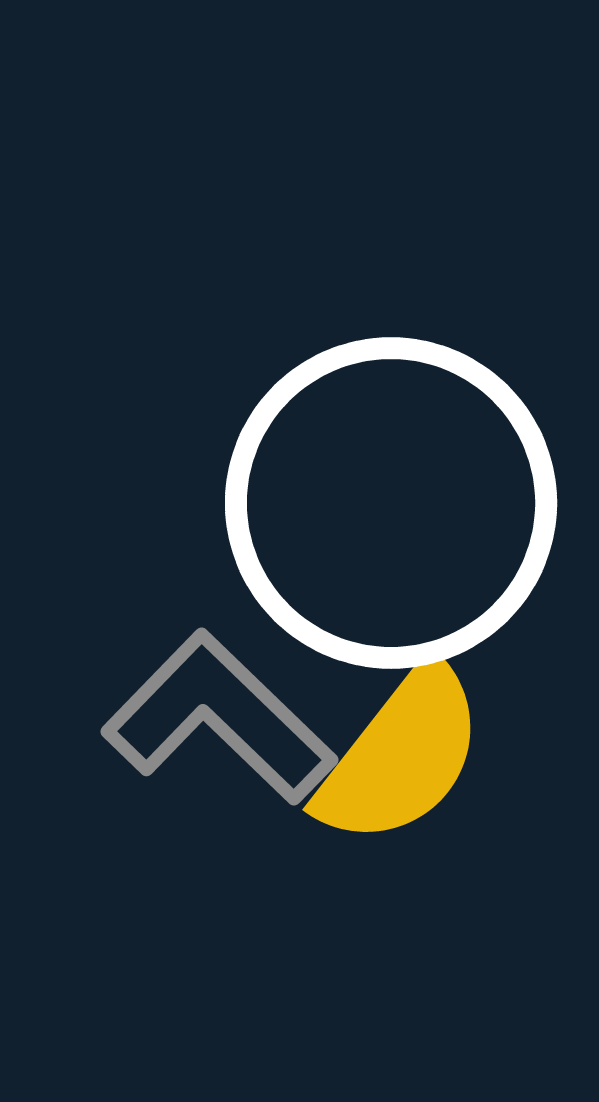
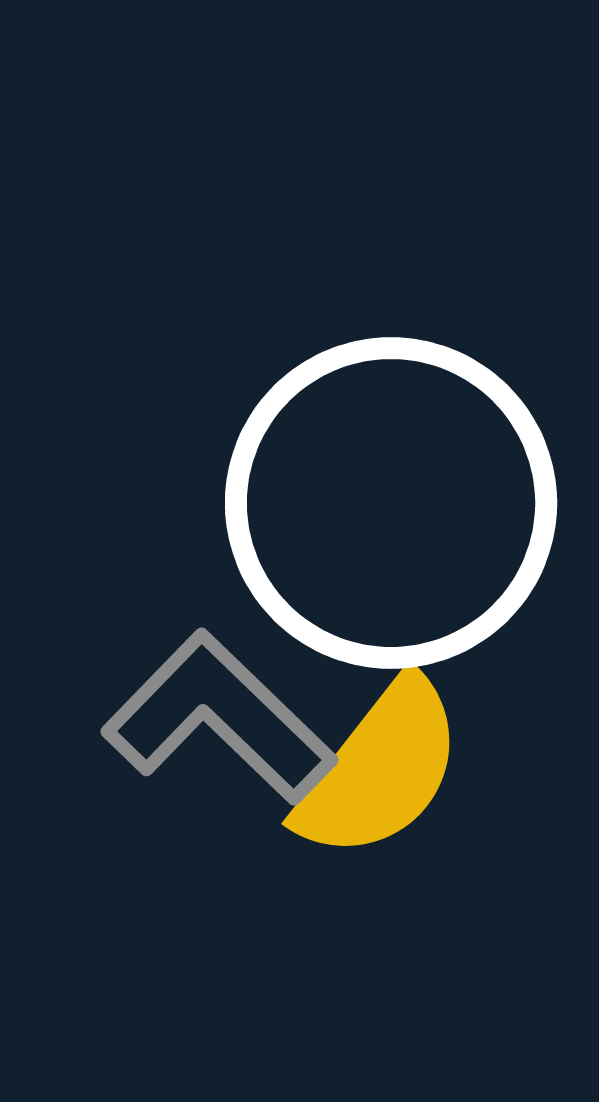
yellow semicircle: moved 21 px left, 14 px down
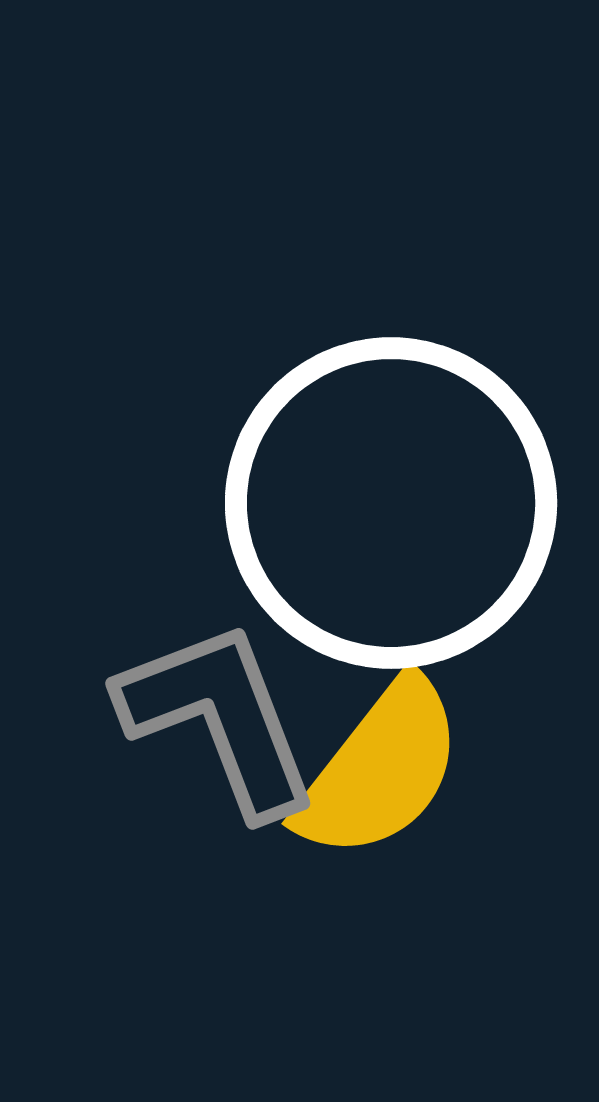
gray L-shape: rotated 25 degrees clockwise
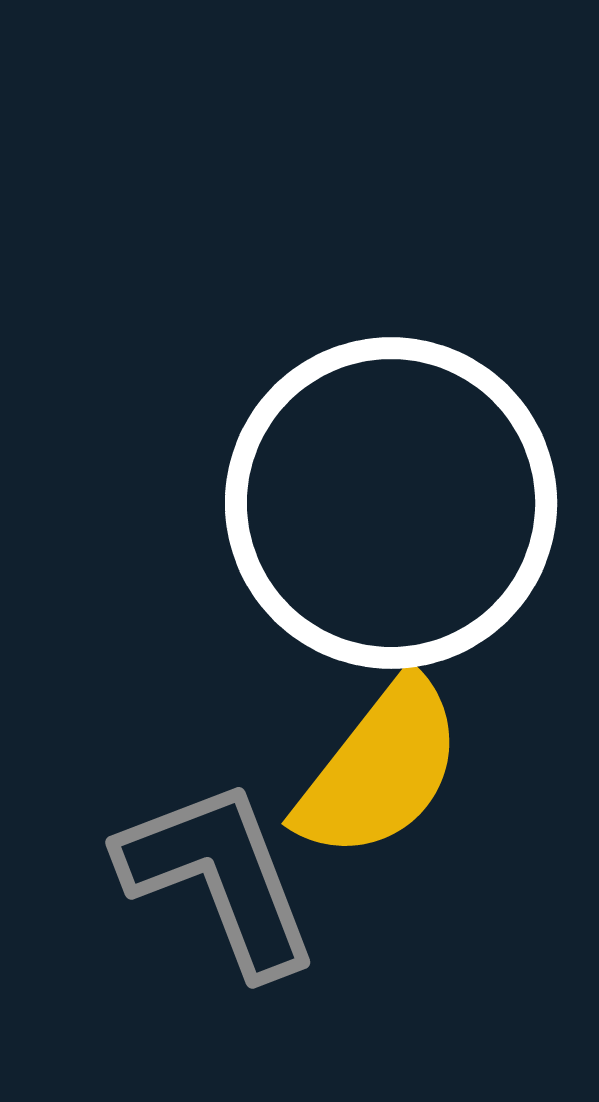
gray L-shape: moved 159 px down
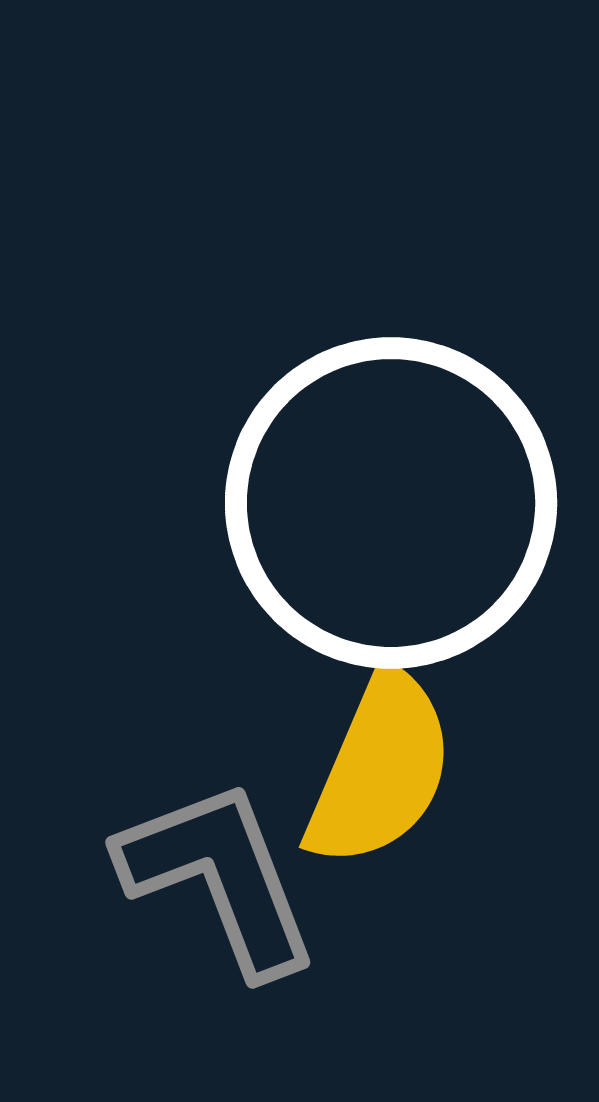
yellow semicircle: rotated 15 degrees counterclockwise
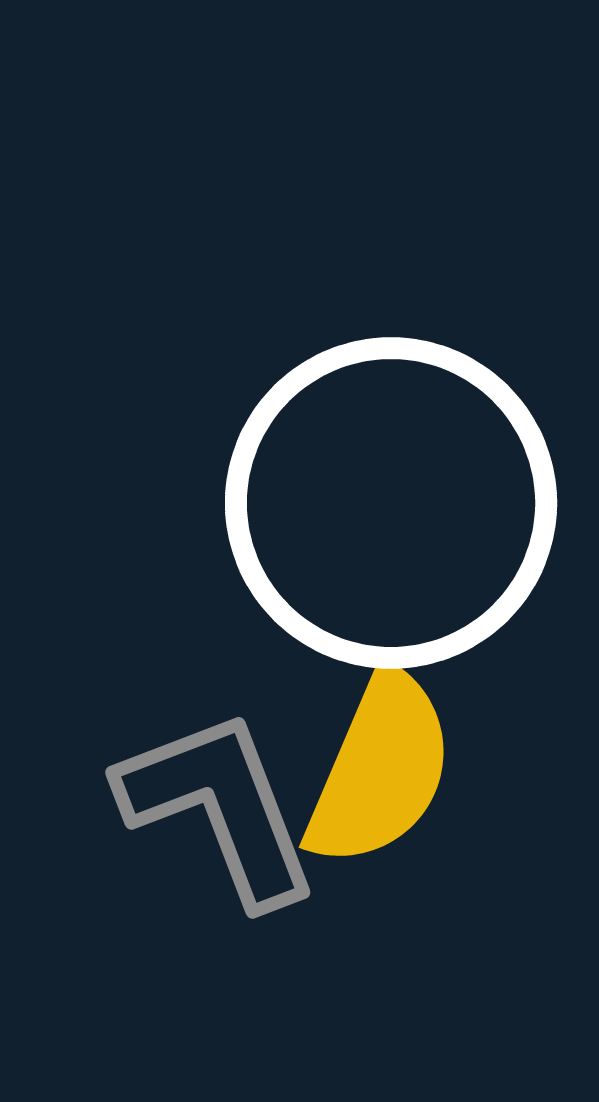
gray L-shape: moved 70 px up
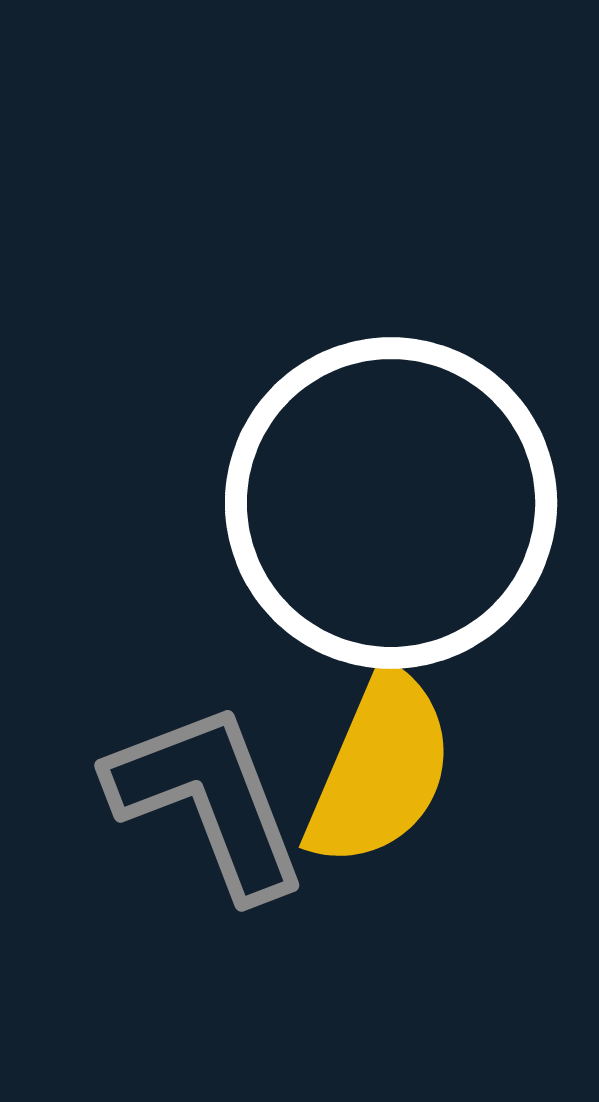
gray L-shape: moved 11 px left, 7 px up
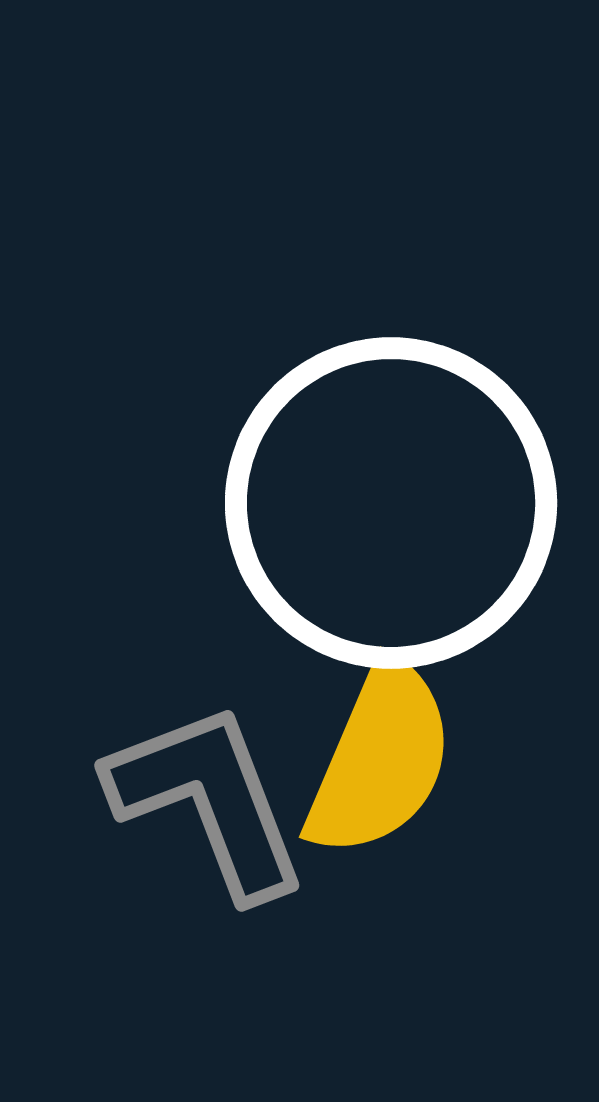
yellow semicircle: moved 10 px up
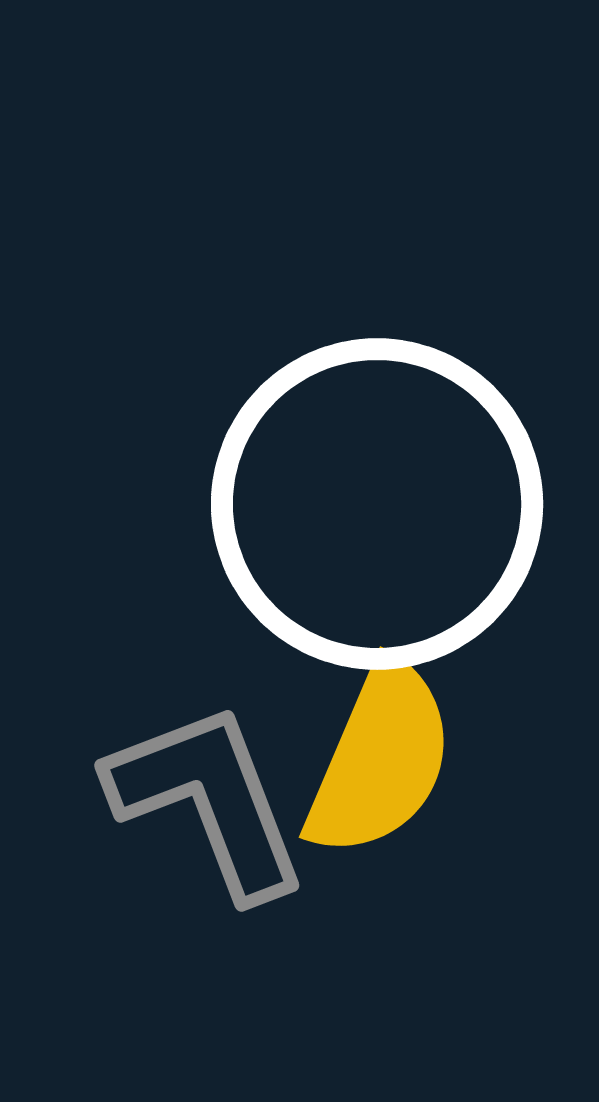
white circle: moved 14 px left, 1 px down
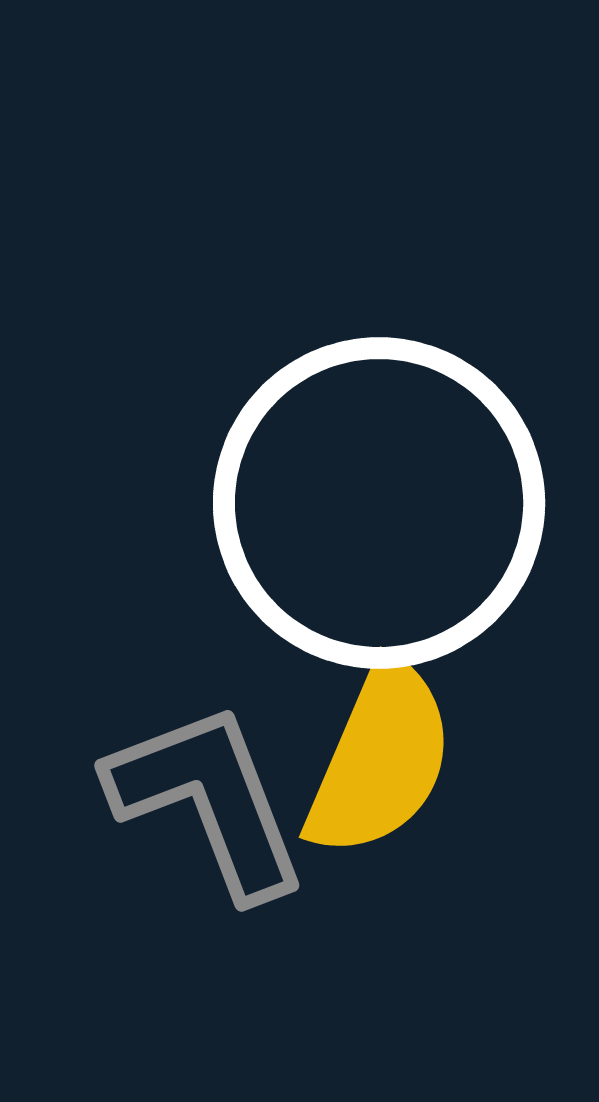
white circle: moved 2 px right, 1 px up
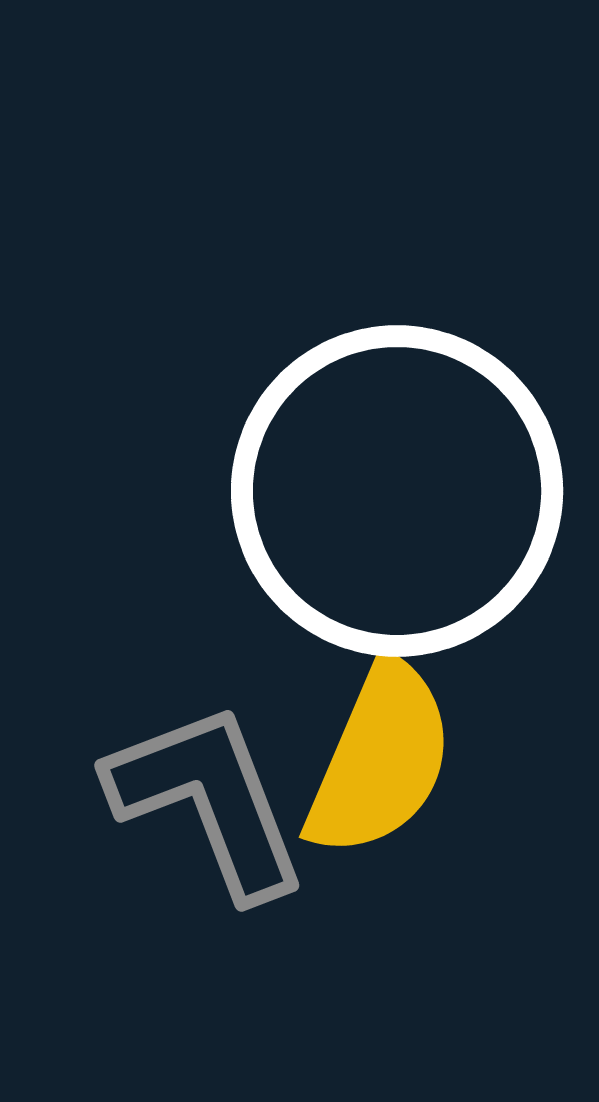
white circle: moved 18 px right, 12 px up
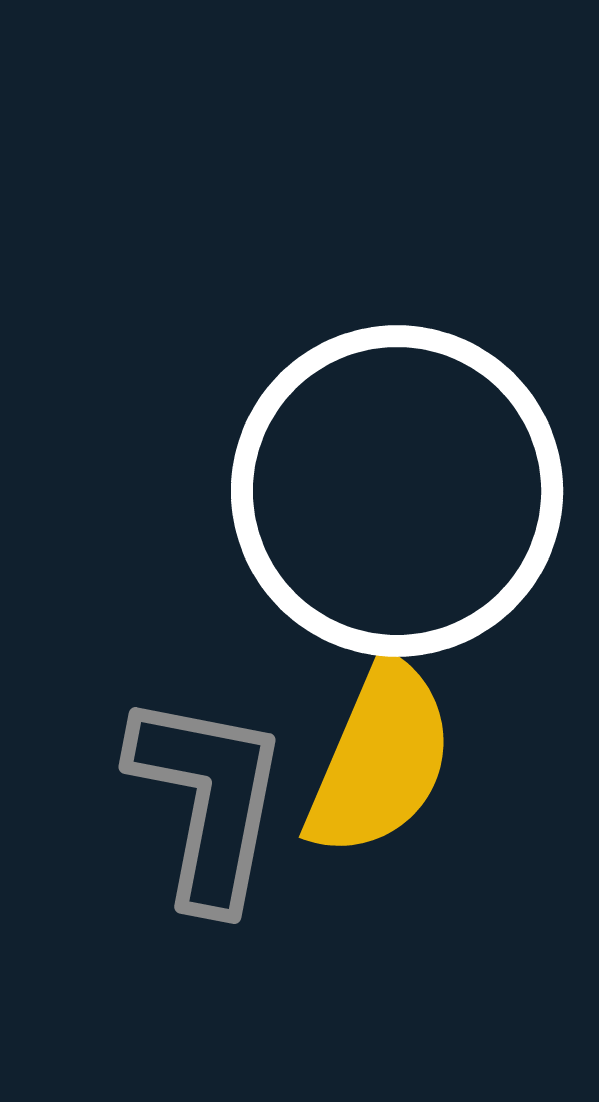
gray L-shape: rotated 32 degrees clockwise
